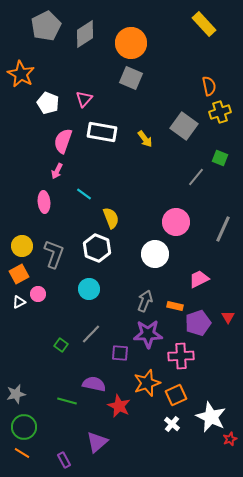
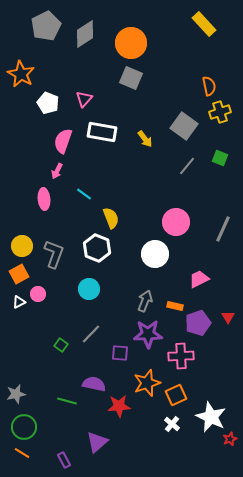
gray line at (196, 177): moved 9 px left, 11 px up
pink ellipse at (44, 202): moved 3 px up
red star at (119, 406): rotated 30 degrees counterclockwise
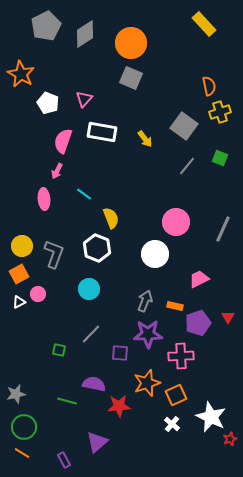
green square at (61, 345): moved 2 px left, 5 px down; rotated 24 degrees counterclockwise
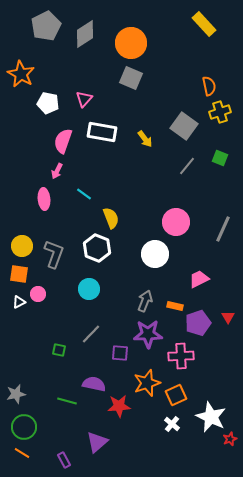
white pentagon at (48, 103): rotated 10 degrees counterclockwise
orange square at (19, 274): rotated 36 degrees clockwise
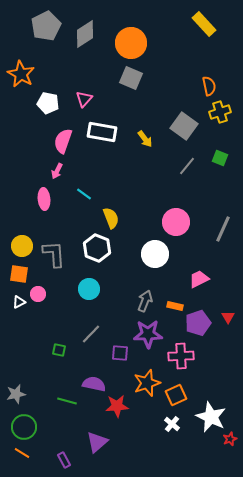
gray L-shape at (54, 254): rotated 24 degrees counterclockwise
red star at (119, 406): moved 2 px left
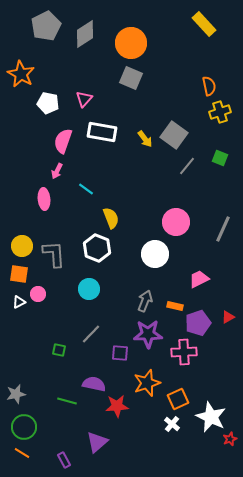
gray square at (184, 126): moved 10 px left, 9 px down
cyan line at (84, 194): moved 2 px right, 5 px up
red triangle at (228, 317): rotated 32 degrees clockwise
pink cross at (181, 356): moved 3 px right, 4 px up
orange square at (176, 395): moved 2 px right, 4 px down
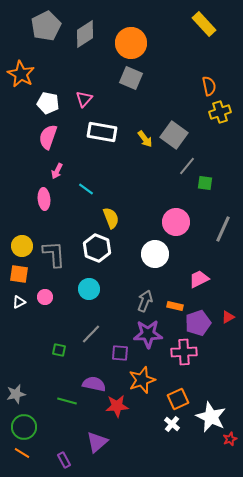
pink semicircle at (63, 141): moved 15 px left, 4 px up
green square at (220, 158): moved 15 px left, 25 px down; rotated 14 degrees counterclockwise
pink circle at (38, 294): moved 7 px right, 3 px down
orange star at (147, 383): moved 5 px left, 3 px up
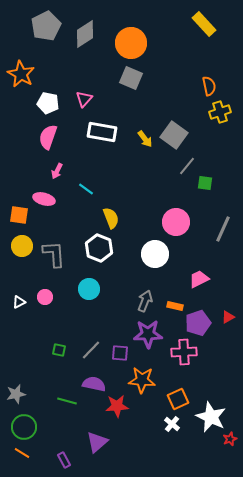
pink ellipse at (44, 199): rotated 70 degrees counterclockwise
white hexagon at (97, 248): moved 2 px right
orange square at (19, 274): moved 59 px up
gray line at (91, 334): moved 16 px down
orange star at (142, 380): rotated 24 degrees clockwise
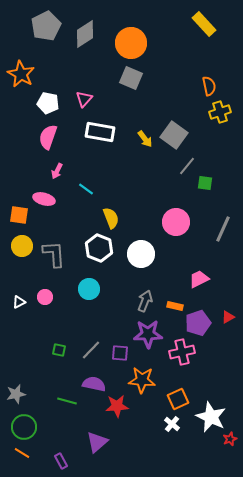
white rectangle at (102, 132): moved 2 px left
white circle at (155, 254): moved 14 px left
pink cross at (184, 352): moved 2 px left; rotated 10 degrees counterclockwise
purple rectangle at (64, 460): moved 3 px left, 1 px down
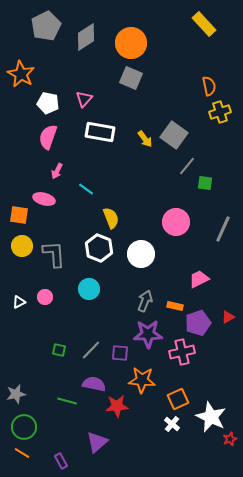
gray diamond at (85, 34): moved 1 px right, 3 px down
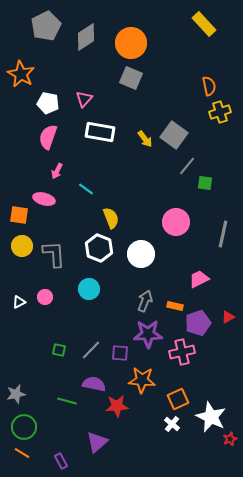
gray line at (223, 229): moved 5 px down; rotated 12 degrees counterclockwise
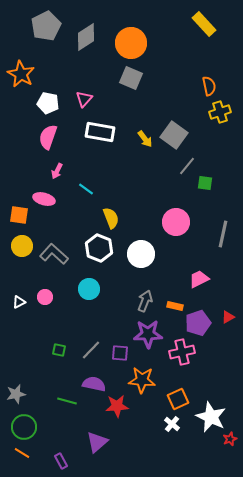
gray L-shape at (54, 254): rotated 44 degrees counterclockwise
